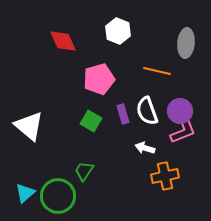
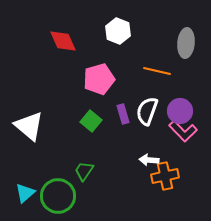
white semicircle: rotated 40 degrees clockwise
green square: rotated 10 degrees clockwise
pink L-shape: rotated 68 degrees clockwise
white arrow: moved 4 px right, 12 px down; rotated 12 degrees counterclockwise
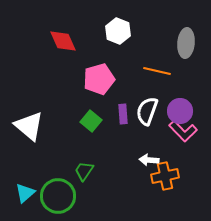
purple rectangle: rotated 12 degrees clockwise
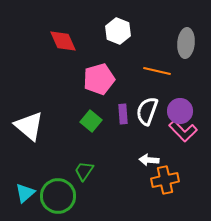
orange cross: moved 4 px down
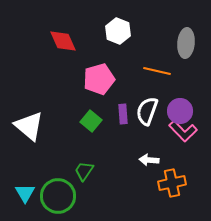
orange cross: moved 7 px right, 3 px down
cyan triangle: rotated 20 degrees counterclockwise
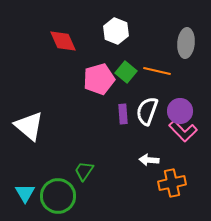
white hexagon: moved 2 px left
green square: moved 35 px right, 49 px up
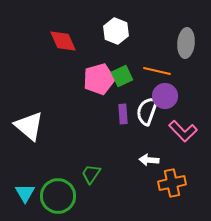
green square: moved 4 px left, 4 px down; rotated 25 degrees clockwise
purple circle: moved 15 px left, 15 px up
green trapezoid: moved 7 px right, 3 px down
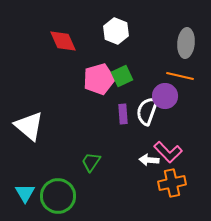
orange line: moved 23 px right, 5 px down
pink L-shape: moved 15 px left, 21 px down
green trapezoid: moved 12 px up
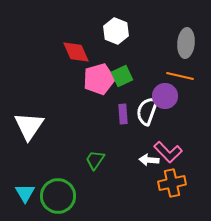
red diamond: moved 13 px right, 11 px down
white triangle: rotated 24 degrees clockwise
green trapezoid: moved 4 px right, 2 px up
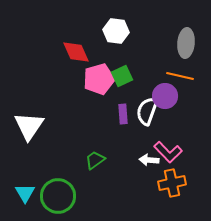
white hexagon: rotated 15 degrees counterclockwise
green trapezoid: rotated 20 degrees clockwise
